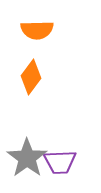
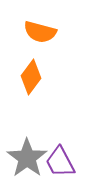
orange semicircle: moved 3 px right, 2 px down; rotated 16 degrees clockwise
purple trapezoid: rotated 64 degrees clockwise
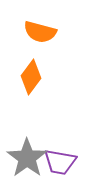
purple trapezoid: rotated 52 degrees counterclockwise
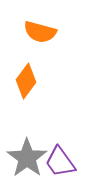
orange diamond: moved 5 px left, 4 px down
purple trapezoid: rotated 44 degrees clockwise
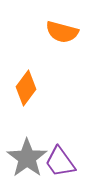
orange semicircle: moved 22 px right
orange diamond: moved 7 px down
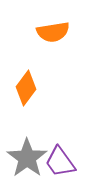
orange semicircle: moved 9 px left; rotated 24 degrees counterclockwise
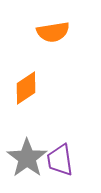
orange diamond: rotated 20 degrees clockwise
purple trapezoid: moved 2 px up; rotated 28 degrees clockwise
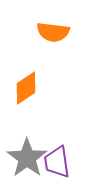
orange semicircle: rotated 16 degrees clockwise
purple trapezoid: moved 3 px left, 2 px down
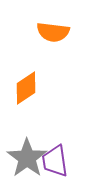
purple trapezoid: moved 2 px left, 1 px up
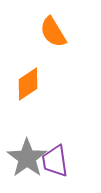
orange semicircle: rotated 52 degrees clockwise
orange diamond: moved 2 px right, 4 px up
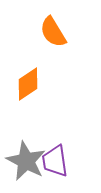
gray star: moved 1 px left, 3 px down; rotated 9 degrees counterclockwise
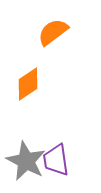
orange semicircle: rotated 84 degrees clockwise
purple trapezoid: moved 1 px right, 1 px up
